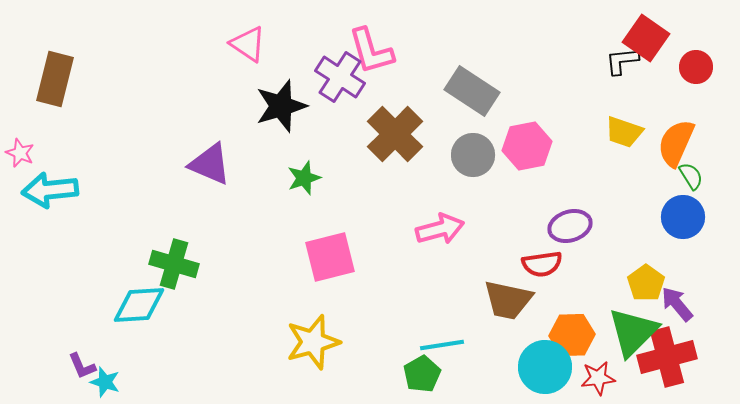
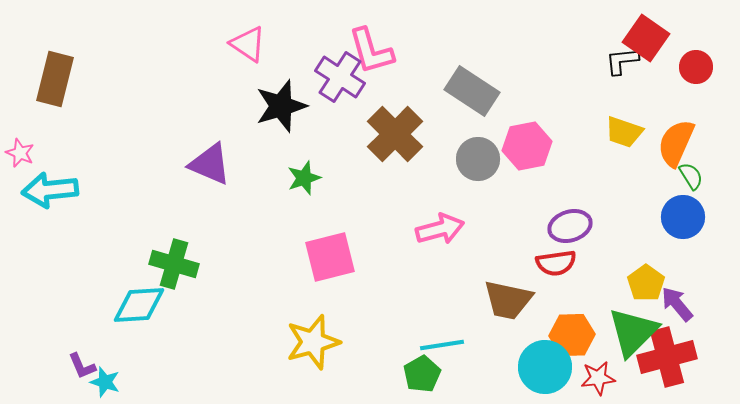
gray circle: moved 5 px right, 4 px down
red semicircle: moved 14 px right, 1 px up
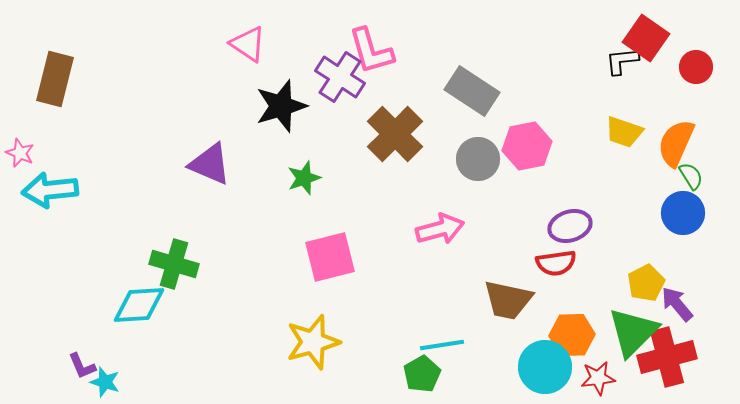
blue circle: moved 4 px up
yellow pentagon: rotated 9 degrees clockwise
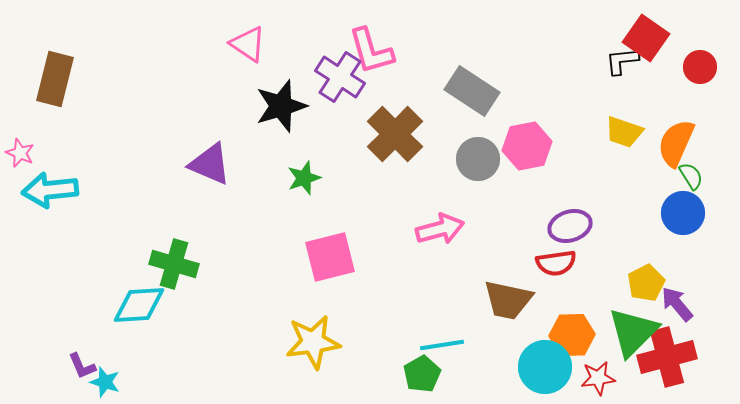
red circle: moved 4 px right
yellow star: rotated 8 degrees clockwise
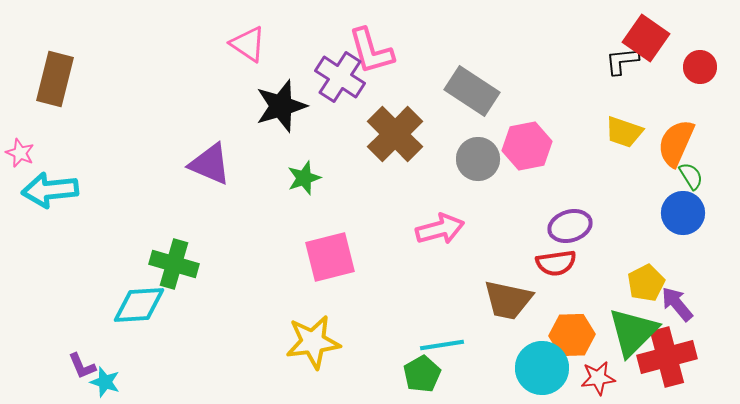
cyan circle: moved 3 px left, 1 px down
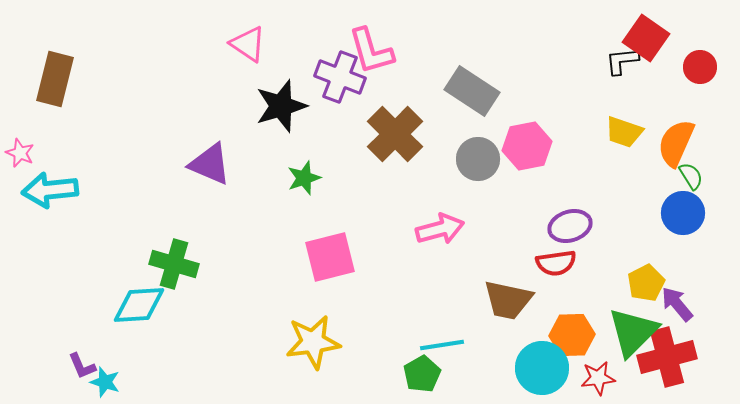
purple cross: rotated 12 degrees counterclockwise
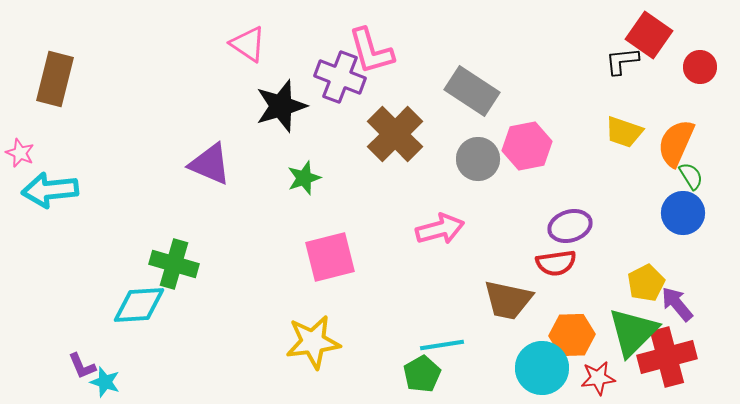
red square: moved 3 px right, 3 px up
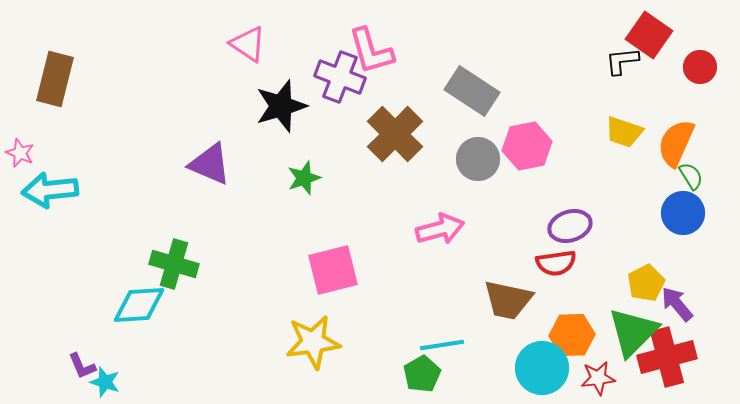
pink square: moved 3 px right, 13 px down
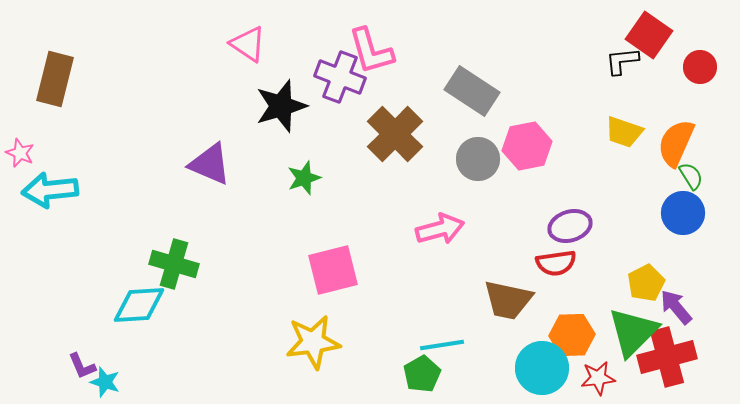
purple arrow: moved 1 px left, 3 px down
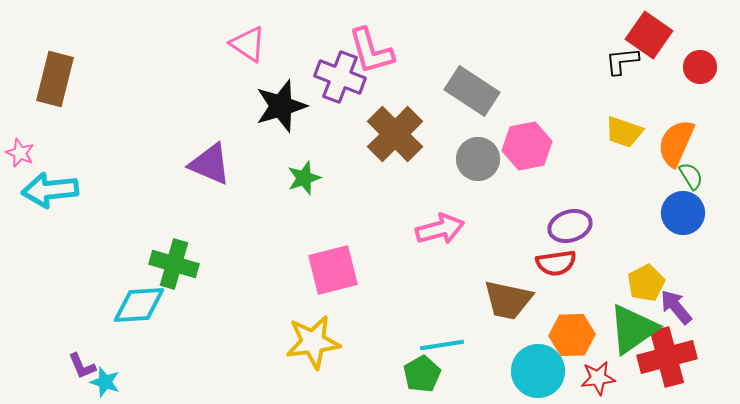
green triangle: moved 3 px up; rotated 10 degrees clockwise
cyan circle: moved 4 px left, 3 px down
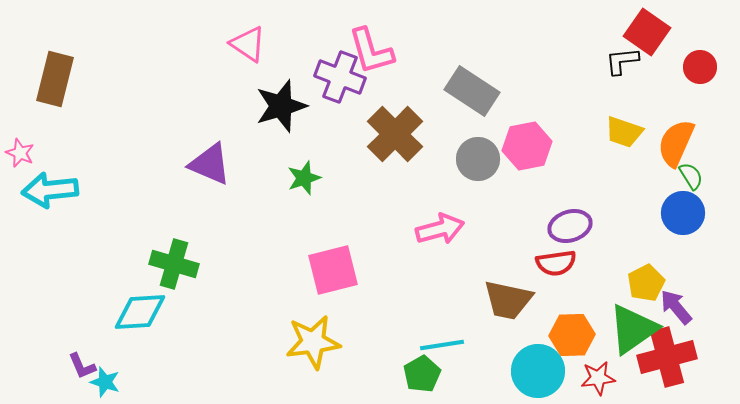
red square: moved 2 px left, 3 px up
cyan diamond: moved 1 px right, 7 px down
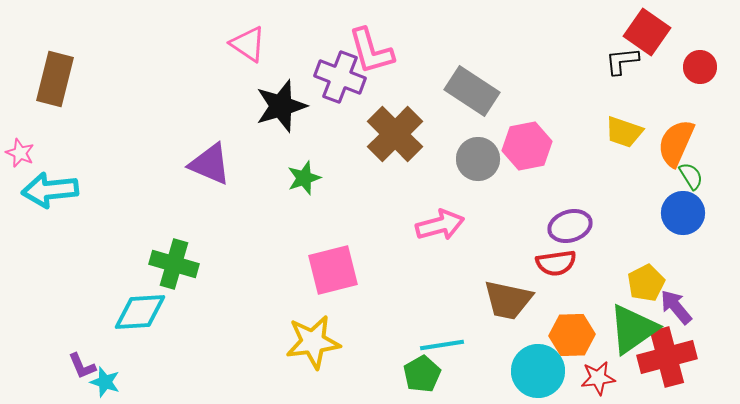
pink arrow: moved 4 px up
